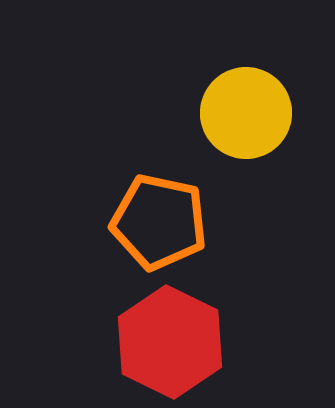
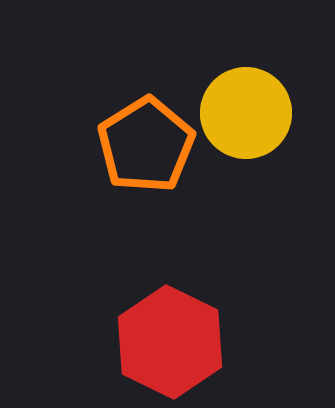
orange pentagon: moved 13 px left, 77 px up; rotated 28 degrees clockwise
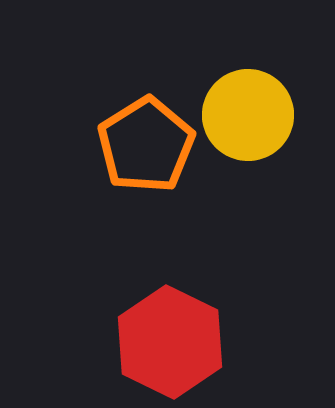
yellow circle: moved 2 px right, 2 px down
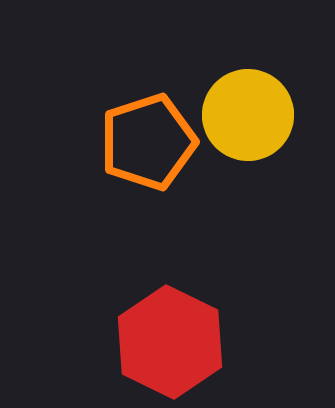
orange pentagon: moved 2 px right, 3 px up; rotated 14 degrees clockwise
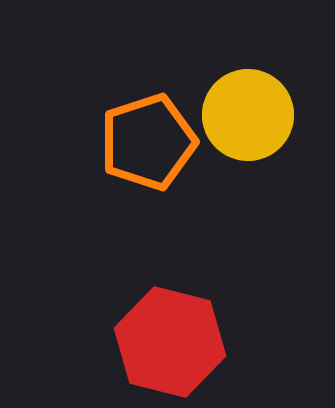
red hexagon: rotated 12 degrees counterclockwise
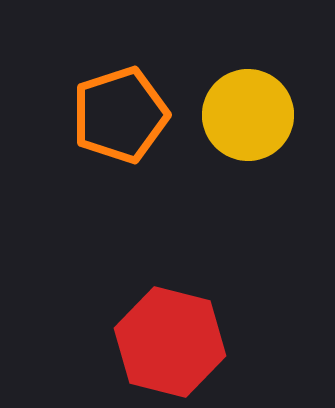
orange pentagon: moved 28 px left, 27 px up
